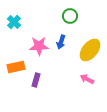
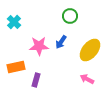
blue arrow: rotated 16 degrees clockwise
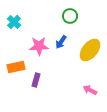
pink arrow: moved 3 px right, 11 px down
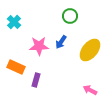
orange rectangle: rotated 36 degrees clockwise
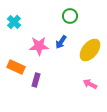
pink arrow: moved 6 px up
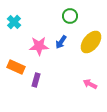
yellow ellipse: moved 1 px right, 8 px up
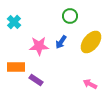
orange rectangle: rotated 24 degrees counterclockwise
purple rectangle: rotated 72 degrees counterclockwise
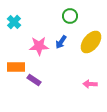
purple rectangle: moved 2 px left
pink arrow: rotated 24 degrees counterclockwise
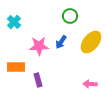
purple rectangle: moved 4 px right; rotated 40 degrees clockwise
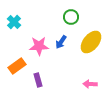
green circle: moved 1 px right, 1 px down
orange rectangle: moved 1 px right, 1 px up; rotated 36 degrees counterclockwise
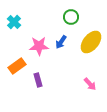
pink arrow: rotated 136 degrees counterclockwise
